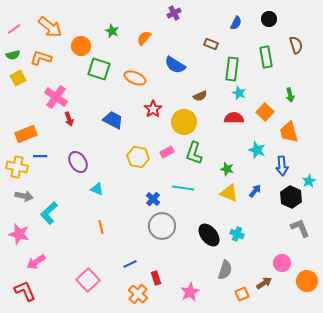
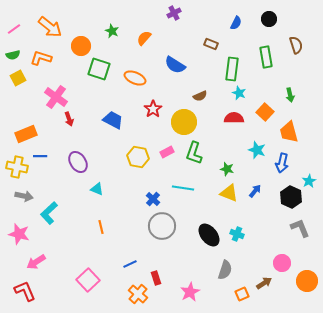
blue arrow at (282, 166): moved 3 px up; rotated 18 degrees clockwise
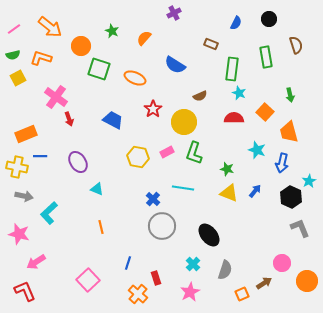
cyan cross at (237, 234): moved 44 px left, 30 px down; rotated 24 degrees clockwise
blue line at (130, 264): moved 2 px left, 1 px up; rotated 48 degrees counterclockwise
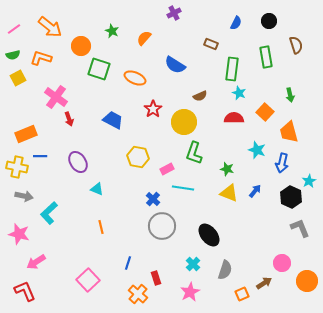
black circle at (269, 19): moved 2 px down
pink rectangle at (167, 152): moved 17 px down
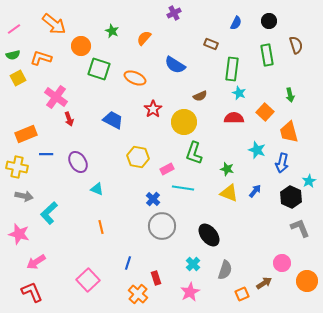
orange arrow at (50, 27): moved 4 px right, 3 px up
green rectangle at (266, 57): moved 1 px right, 2 px up
blue line at (40, 156): moved 6 px right, 2 px up
red L-shape at (25, 291): moved 7 px right, 1 px down
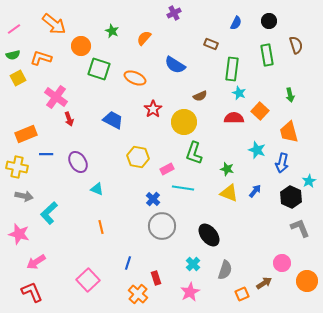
orange square at (265, 112): moved 5 px left, 1 px up
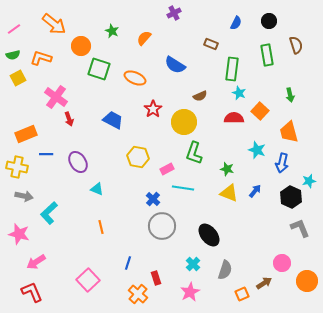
cyan star at (309, 181): rotated 16 degrees clockwise
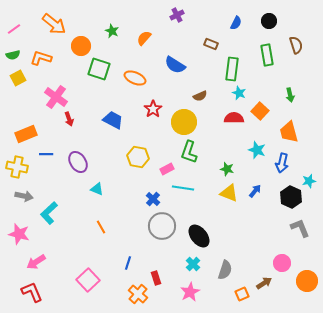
purple cross at (174, 13): moved 3 px right, 2 px down
green L-shape at (194, 153): moved 5 px left, 1 px up
orange line at (101, 227): rotated 16 degrees counterclockwise
black ellipse at (209, 235): moved 10 px left, 1 px down
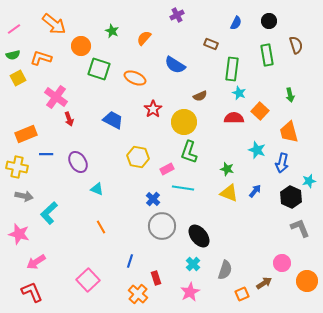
blue line at (128, 263): moved 2 px right, 2 px up
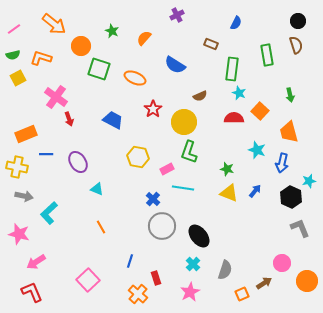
black circle at (269, 21): moved 29 px right
